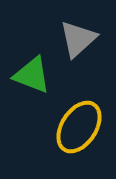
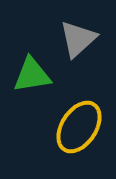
green triangle: rotated 30 degrees counterclockwise
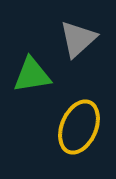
yellow ellipse: rotated 10 degrees counterclockwise
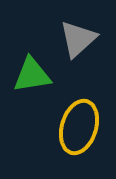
yellow ellipse: rotated 6 degrees counterclockwise
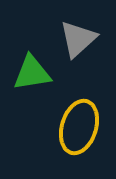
green triangle: moved 2 px up
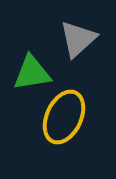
yellow ellipse: moved 15 px left, 10 px up; rotated 8 degrees clockwise
